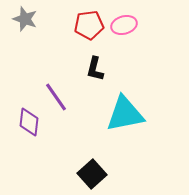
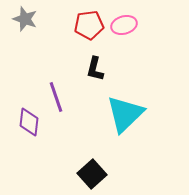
purple line: rotated 16 degrees clockwise
cyan triangle: rotated 33 degrees counterclockwise
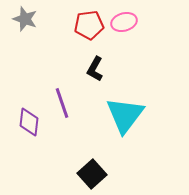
pink ellipse: moved 3 px up
black L-shape: rotated 15 degrees clockwise
purple line: moved 6 px right, 6 px down
cyan triangle: moved 1 px down; rotated 9 degrees counterclockwise
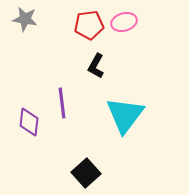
gray star: rotated 10 degrees counterclockwise
black L-shape: moved 1 px right, 3 px up
purple line: rotated 12 degrees clockwise
black square: moved 6 px left, 1 px up
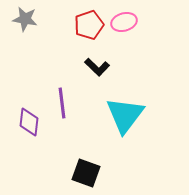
red pentagon: rotated 12 degrees counterclockwise
black L-shape: moved 1 px right, 1 px down; rotated 75 degrees counterclockwise
black square: rotated 28 degrees counterclockwise
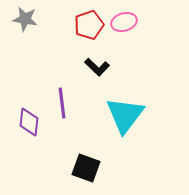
black square: moved 5 px up
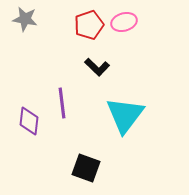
purple diamond: moved 1 px up
